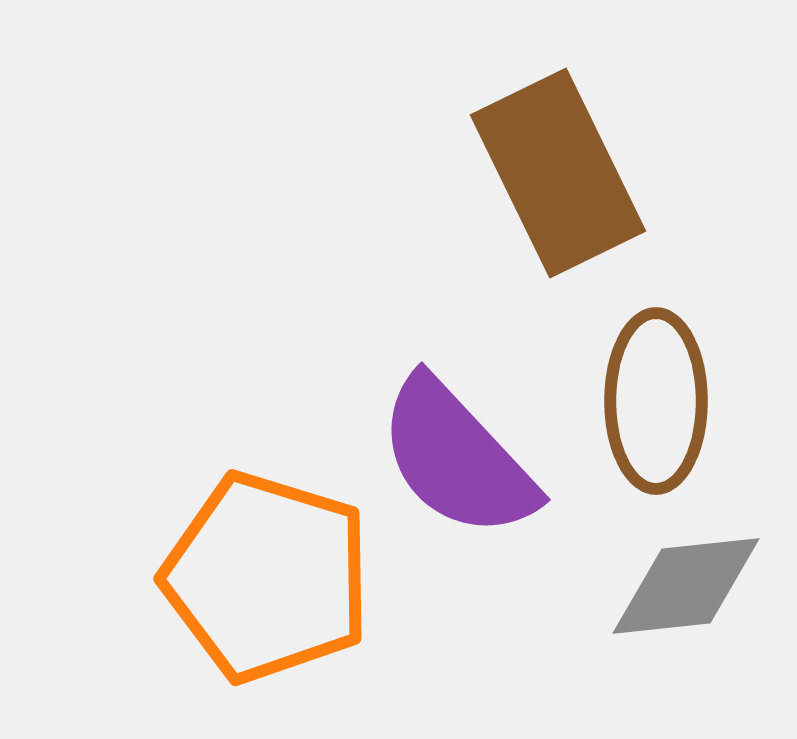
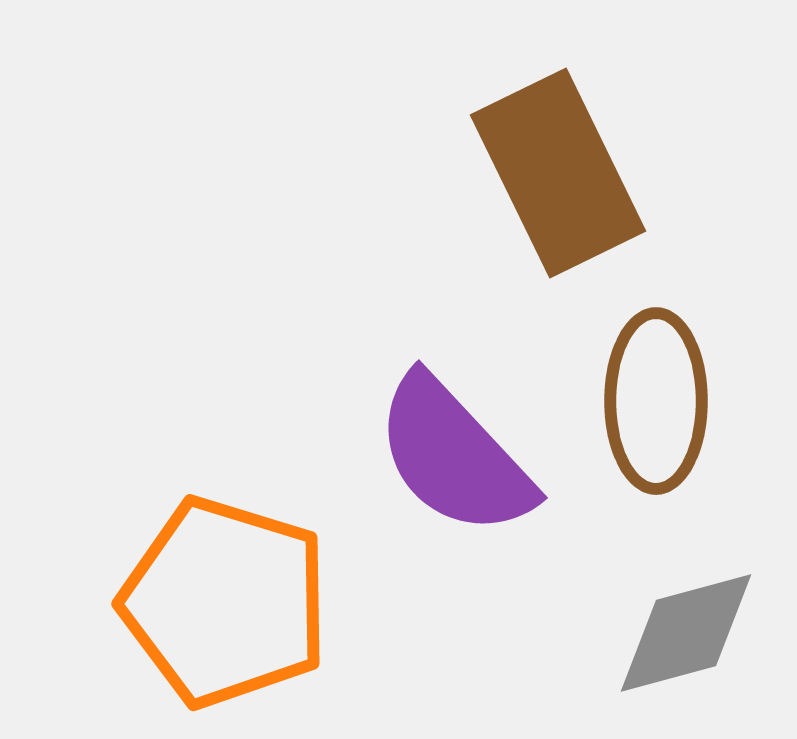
purple semicircle: moved 3 px left, 2 px up
orange pentagon: moved 42 px left, 25 px down
gray diamond: moved 47 px down; rotated 9 degrees counterclockwise
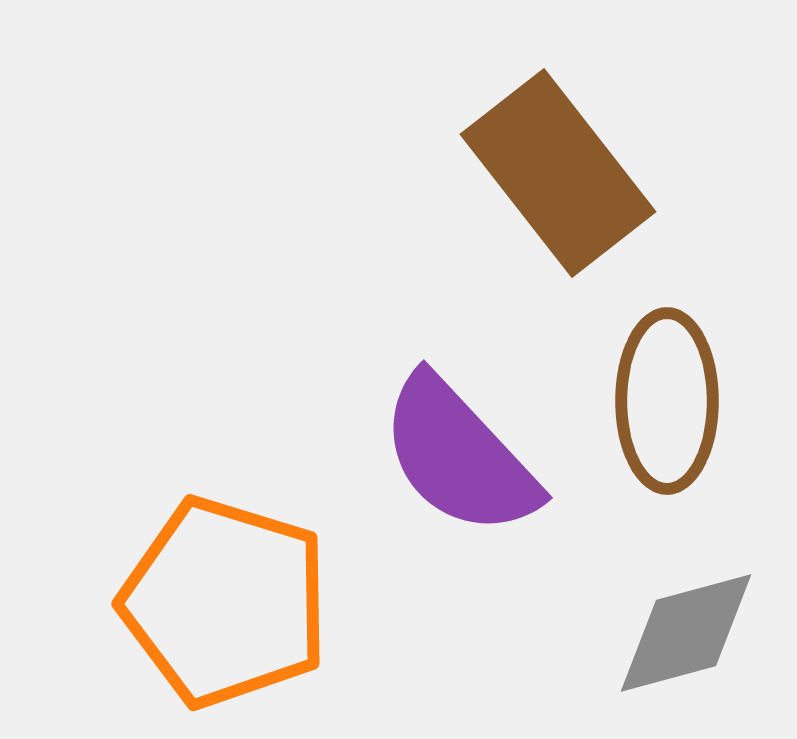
brown rectangle: rotated 12 degrees counterclockwise
brown ellipse: moved 11 px right
purple semicircle: moved 5 px right
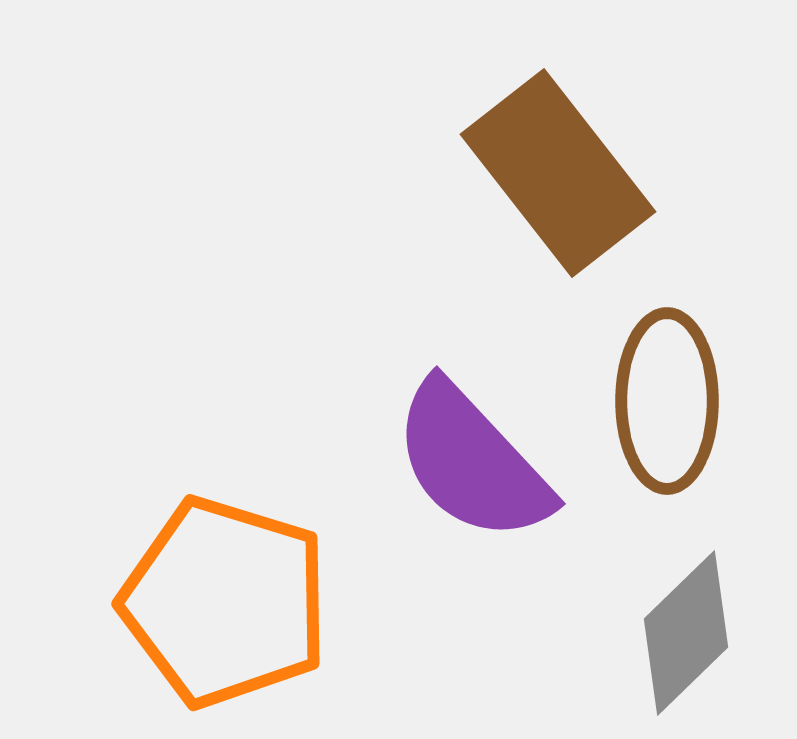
purple semicircle: moved 13 px right, 6 px down
gray diamond: rotated 29 degrees counterclockwise
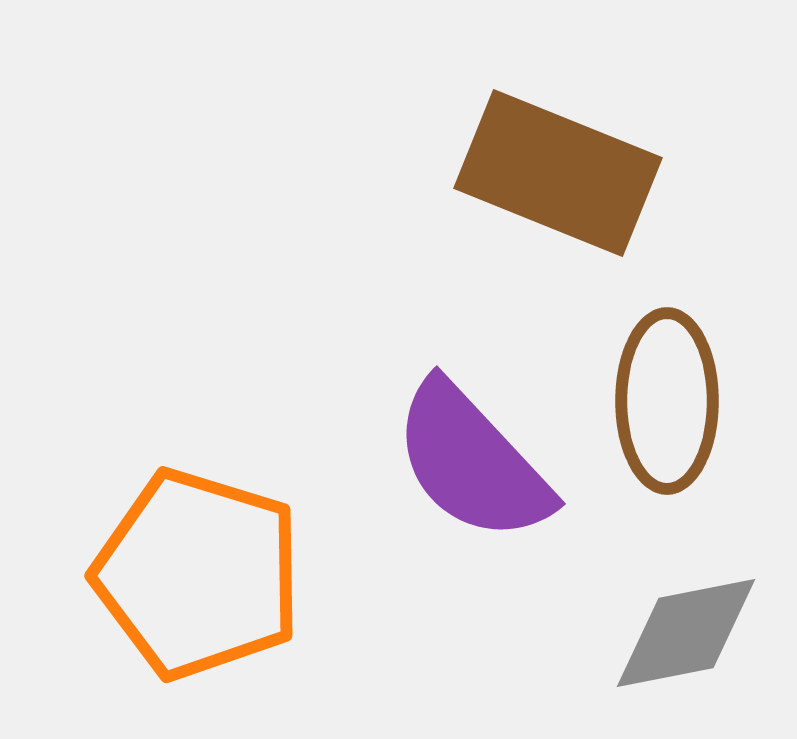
brown rectangle: rotated 30 degrees counterclockwise
orange pentagon: moved 27 px left, 28 px up
gray diamond: rotated 33 degrees clockwise
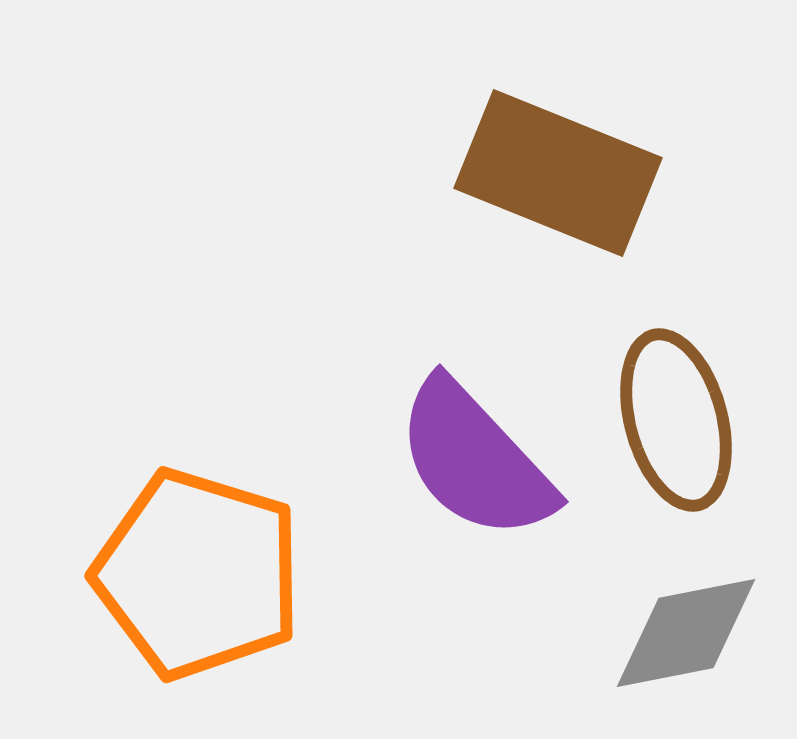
brown ellipse: moved 9 px right, 19 px down; rotated 15 degrees counterclockwise
purple semicircle: moved 3 px right, 2 px up
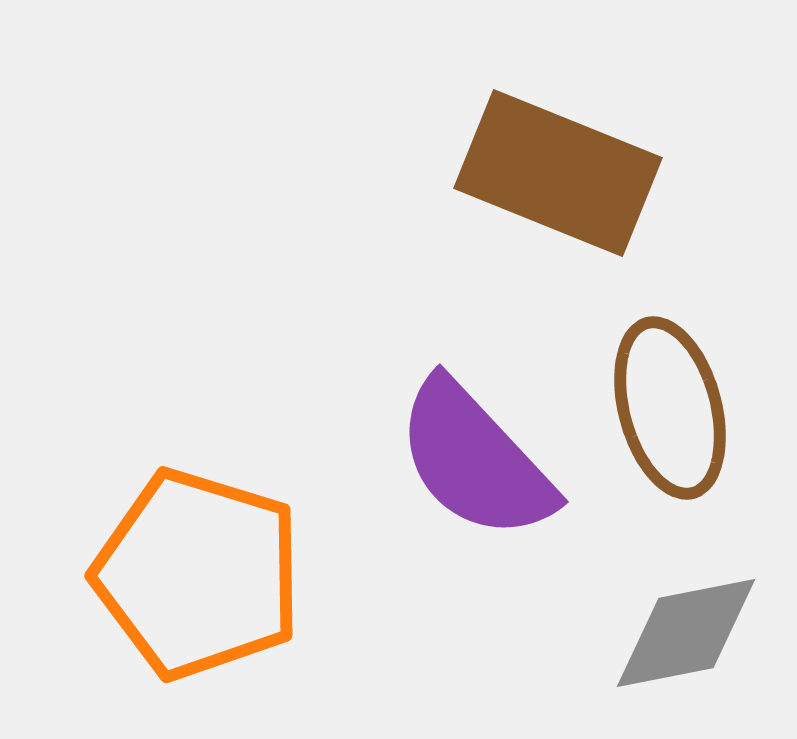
brown ellipse: moved 6 px left, 12 px up
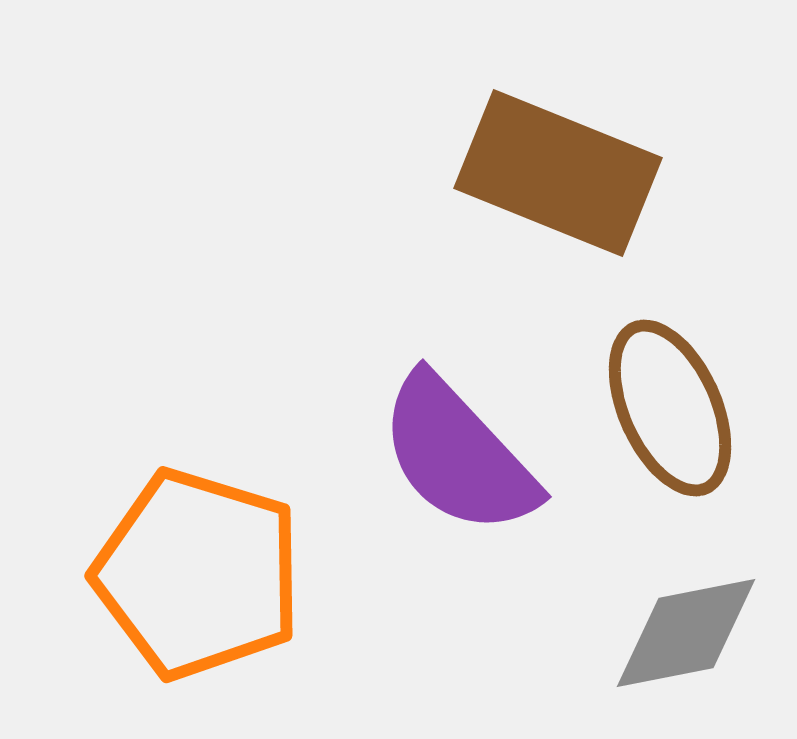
brown ellipse: rotated 9 degrees counterclockwise
purple semicircle: moved 17 px left, 5 px up
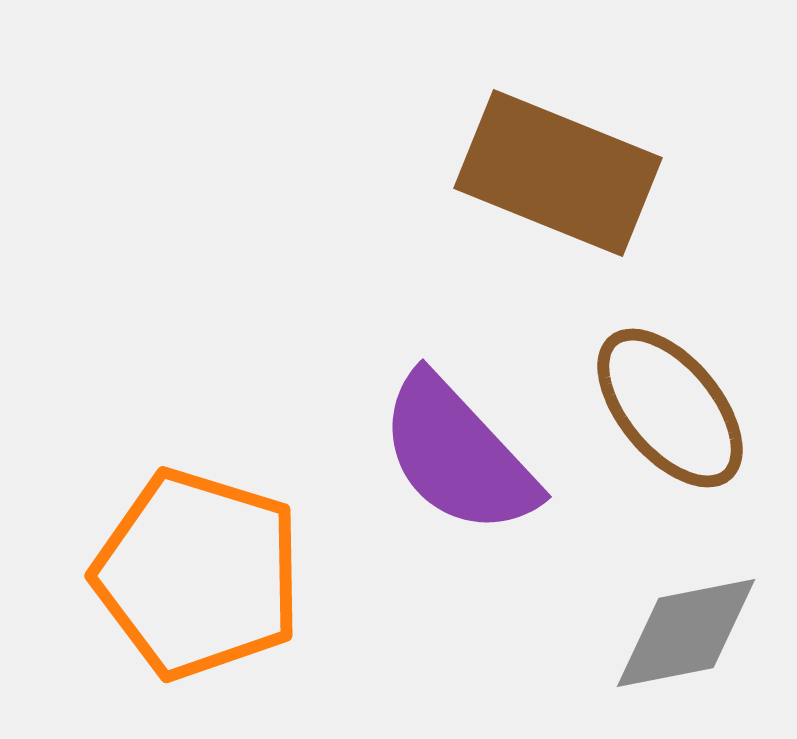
brown ellipse: rotated 16 degrees counterclockwise
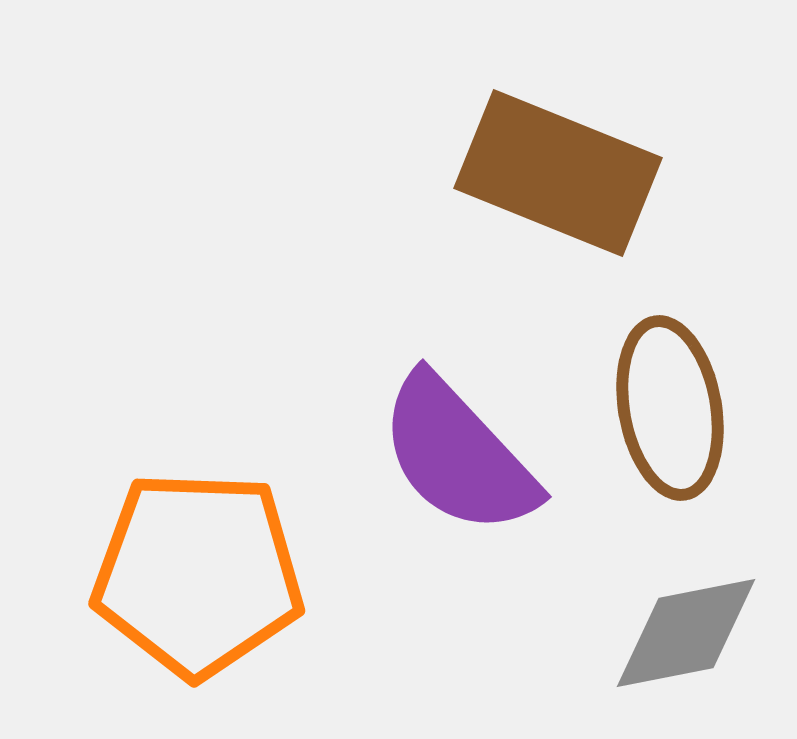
brown ellipse: rotated 30 degrees clockwise
orange pentagon: rotated 15 degrees counterclockwise
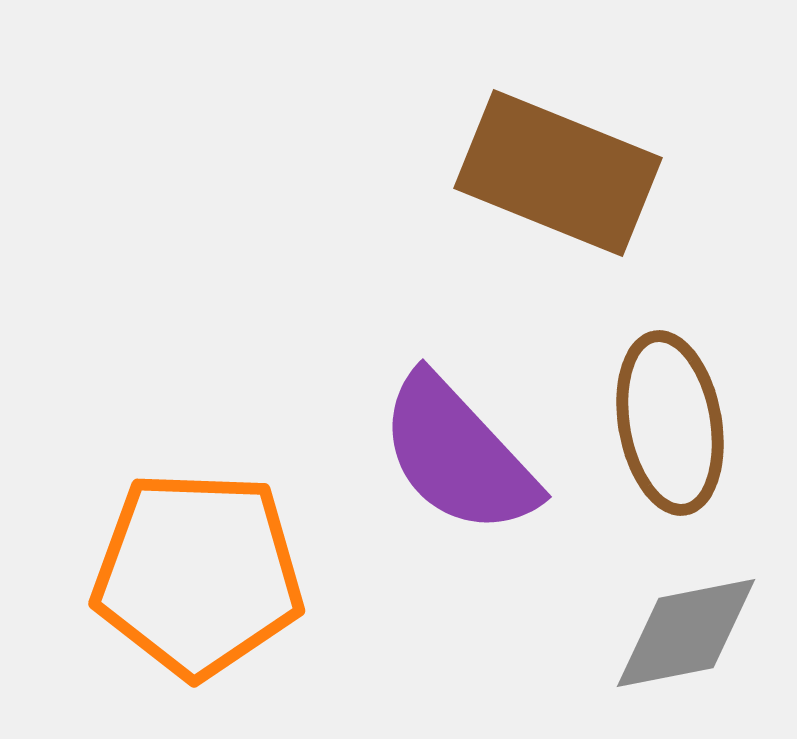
brown ellipse: moved 15 px down
